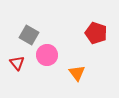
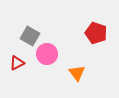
gray square: moved 1 px right, 1 px down
pink circle: moved 1 px up
red triangle: rotated 42 degrees clockwise
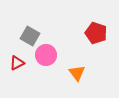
pink circle: moved 1 px left, 1 px down
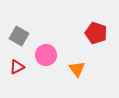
gray square: moved 11 px left
red triangle: moved 4 px down
orange triangle: moved 4 px up
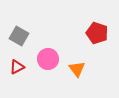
red pentagon: moved 1 px right
pink circle: moved 2 px right, 4 px down
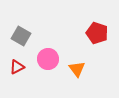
gray square: moved 2 px right
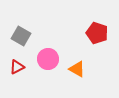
orange triangle: rotated 24 degrees counterclockwise
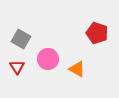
gray square: moved 3 px down
red triangle: rotated 35 degrees counterclockwise
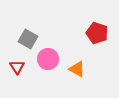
gray square: moved 7 px right
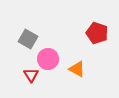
red triangle: moved 14 px right, 8 px down
